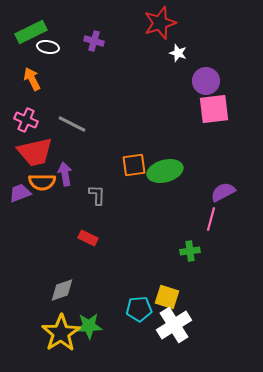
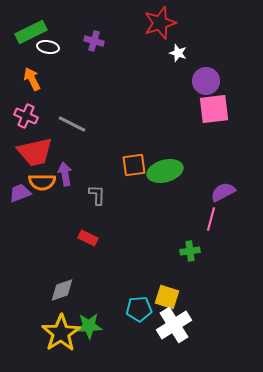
pink cross: moved 4 px up
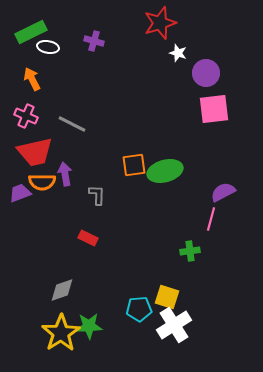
purple circle: moved 8 px up
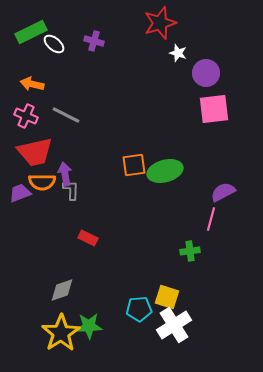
white ellipse: moved 6 px right, 3 px up; rotated 30 degrees clockwise
orange arrow: moved 5 px down; rotated 50 degrees counterclockwise
gray line: moved 6 px left, 9 px up
gray L-shape: moved 26 px left, 5 px up
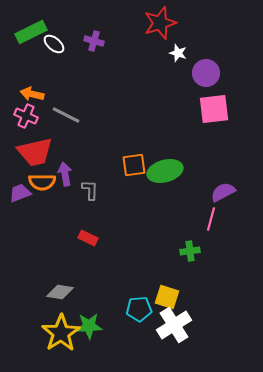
orange arrow: moved 10 px down
gray L-shape: moved 19 px right
gray diamond: moved 2 px left, 2 px down; rotated 28 degrees clockwise
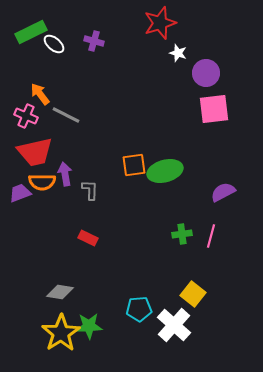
orange arrow: moved 8 px right; rotated 40 degrees clockwise
pink line: moved 17 px down
green cross: moved 8 px left, 17 px up
yellow square: moved 26 px right, 3 px up; rotated 20 degrees clockwise
white cross: rotated 16 degrees counterclockwise
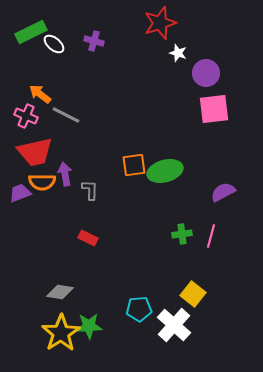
orange arrow: rotated 15 degrees counterclockwise
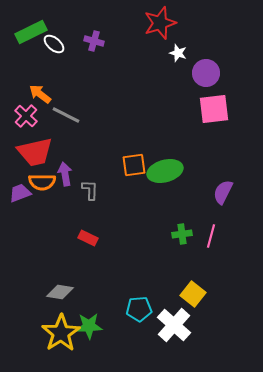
pink cross: rotated 20 degrees clockwise
purple semicircle: rotated 35 degrees counterclockwise
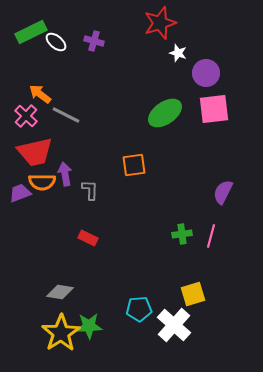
white ellipse: moved 2 px right, 2 px up
green ellipse: moved 58 px up; rotated 20 degrees counterclockwise
yellow square: rotated 35 degrees clockwise
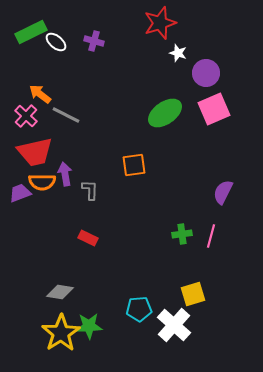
pink square: rotated 16 degrees counterclockwise
